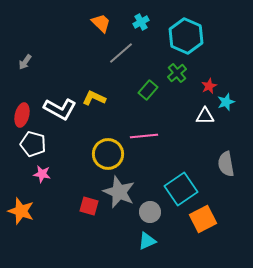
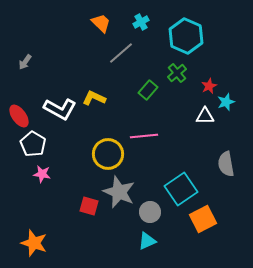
red ellipse: moved 3 px left, 1 px down; rotated 50 degrees counterclockwise
white pentagon: rotated 15 degrees clockwise
orange star: moved 13 px right, 32 px down
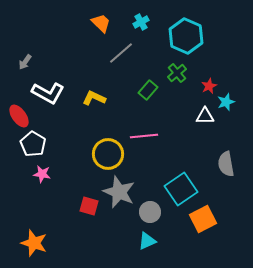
white L-shape: moved 12 px left, 16 px up
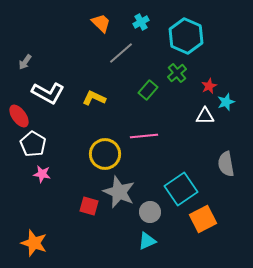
yellow circle: moved 3 px left
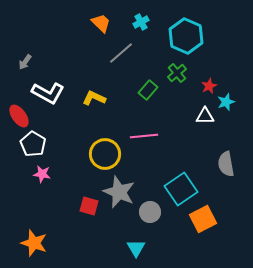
cyan triangle: moved 11 px left, 7 px down; rotated 36 degrees counterclockwise
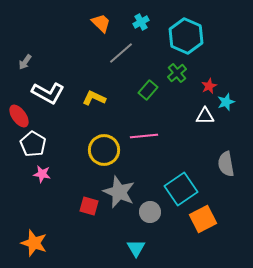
yellow circle: moved 1 px left, 4 px up
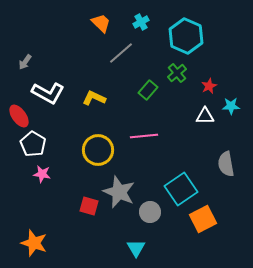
cyan star: moved 5 px right, 4 px down; rotated 18 degrees clockwise
yellow circle: moved 6 px left
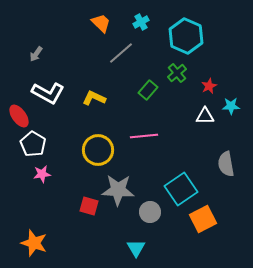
gray arrow: moved 11 px right, 8 px up
pink star: rotated 18 degrees counterclockwise
gray star: moved 1 px left, 2 px up; rotated 20 degrees counterclockwise
